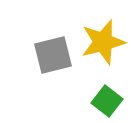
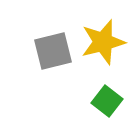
gray square: moved 4 px up
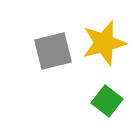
yellow star: moved 1 px right, 1 px down
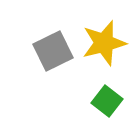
gray square: rotated 12 degrees counterclockwise
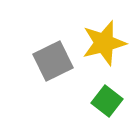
gray square: moved 10 px down
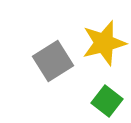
gray square: rotated 6 degrees counterclockwise
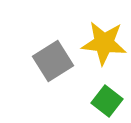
yellow star: rotated 21 degrees clockwise
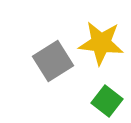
yellow star: moved 3 px left
